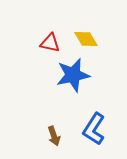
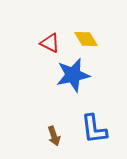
red triangle: rotated 15 degrees clockwise
blue L-shape: rotated 40 degrees counterclockwise
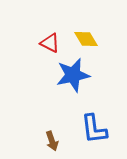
brown arrow: moved 2 px left, 5 px down
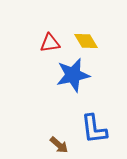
yellow diamond: moved 2 px down
red triangle: rotated 35 degrees counterclockwise
brown arrow: moved 7 px right, 4 px down; rotated 30 degrees counterclockwise
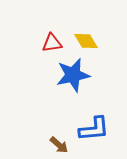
red triangle: moved 2 px right
blue L-shape: rotated 88 degrees counterclockwise
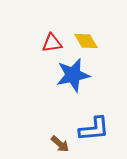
brown arrow: moved 1 px right, 1 px up
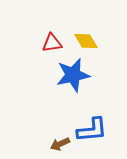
blue L-shape: moved 2 px left, 1 px down
brown arrow: rotated 114 degrees clockwise
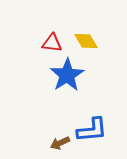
red triangle: rotated 15 degrees clockwise
blue star: moved 6 px left; rotated 20 degrees counterclockwise
brown arrow: moved 1 px up
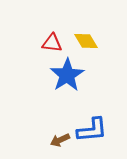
brown arrow: moved 3 px up
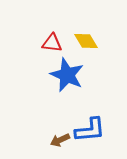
blue star: rotated 16 degrees counterclockwise
blue L-shape: moved 2 px left
